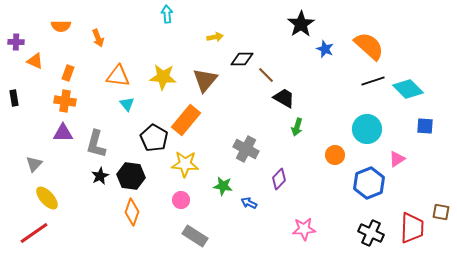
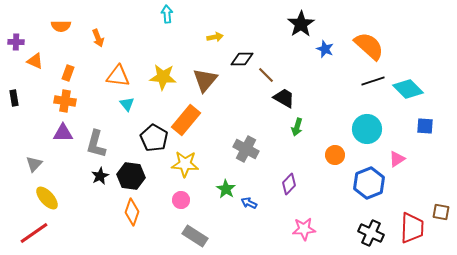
purple diamond at (279, 179): moved 10 px right, 5 px down
green star at (223, 186): moved 3 px right, 3 px down; rotated 24 degrees clockwise
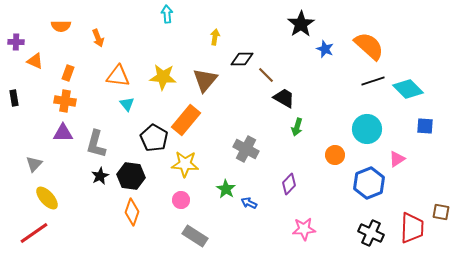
yellow arrow at (215, 37): rotated 70 degrees counterclockwise
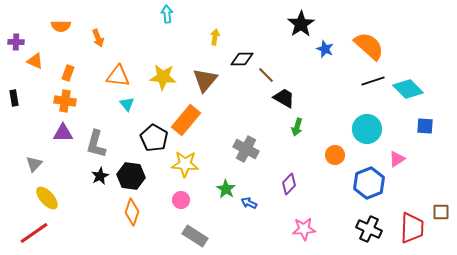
brown square at (441, 212): rotated 12 degrees counterclockwise
black cross at (371, 233): moved 2 px left, 4 px up
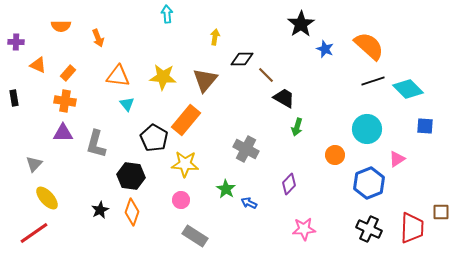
orange triangle at (35, 61): moved 3 px right, 4 px down
orange rectangle at (68, 73): rotated 21 degrees clockwise
black star at (100, 176): moved 34 px down
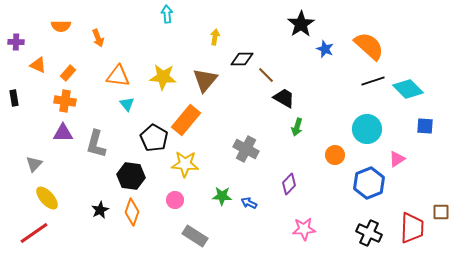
green star at (226, 189): moved 4 px left, 7 px down; rotated 30 degrees counterclockwise
pink circle at (181, 200): moved 6 px left
black cross at (369, 229): moved 4 px down
